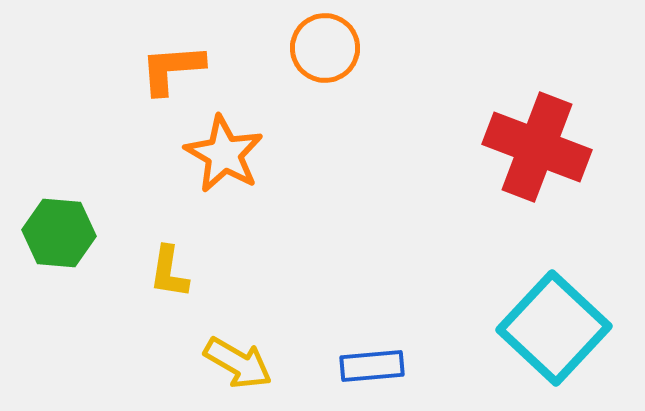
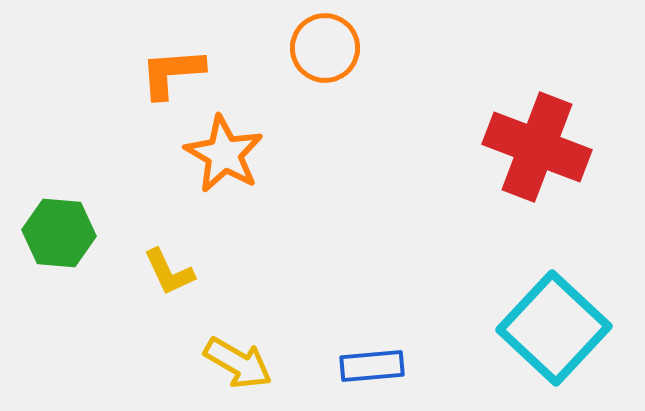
orange L-shape: moved 4 px down
yellow L-shape: rotated 34 degrees counterclockwise
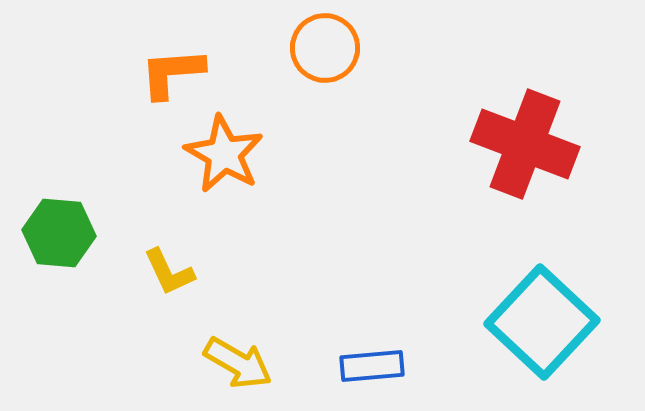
red cross: moved 12 px left, 3 px up
cyan square: moved 12 px left, 6 px up
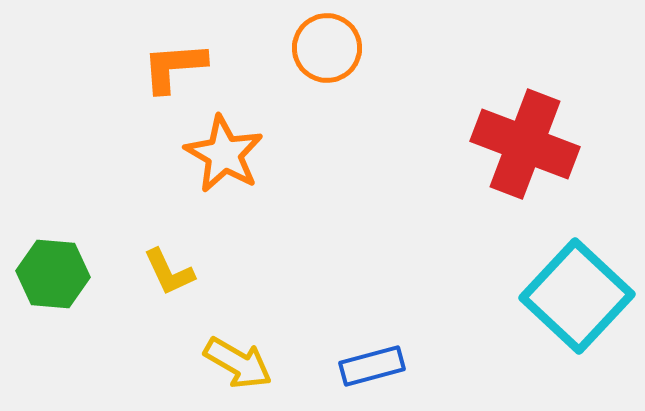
orange circle: moved 2 px right
orange L-shape: moved 2 px right, 6 px up
green hexagon: moved 6 px left, 41 px down
cyan square: moved 35 px right, 26 px up
blue rectangle: rotated 10 degrees counterclockwise
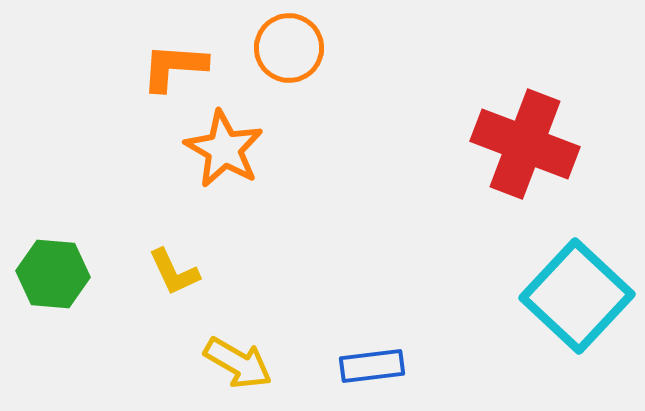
orange circle: moved 38 px left
orange L-shape: rotated 8 degrees clockwise
orange star: moved 5 px up
yellow L-shape: moved 5 px right
blue rectangle: rotated 8 degrees clockwise
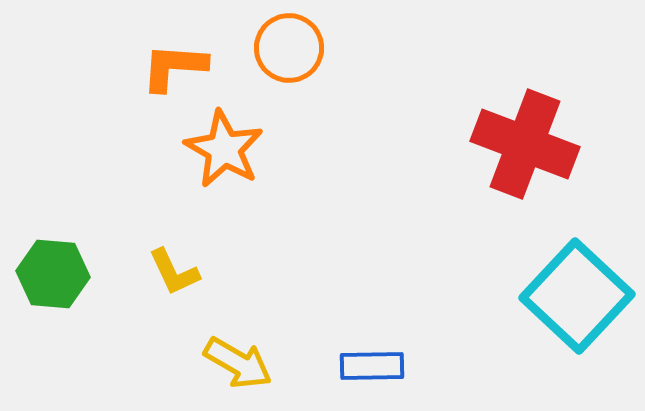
blue rectangle: rotated 6 degrees clockwise
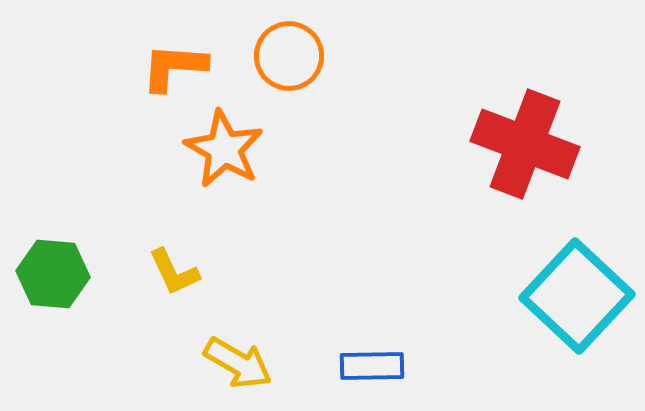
orange circle: moved 8 px down
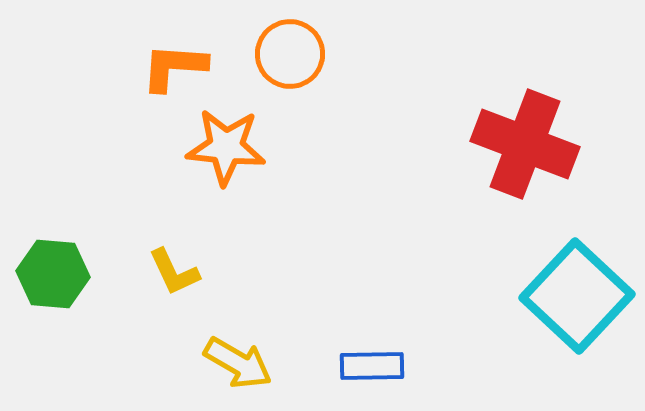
orange circle: moved 1 px right, 2 px up
orange star: moved 2 px right, 2 px up; rotated 24 degrees counterclockwise
